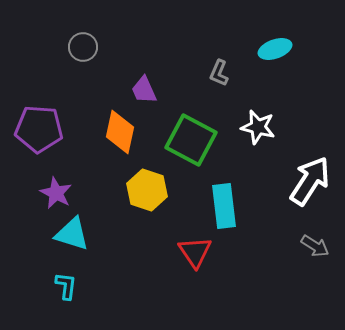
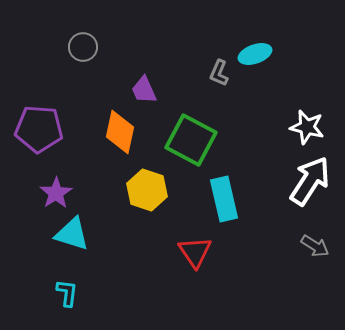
cyan ellipse: moved 20 px left, 5 px down
white star: moved 49 px right
purple star: rotated 12 degrees clockwise
cyan rectangle: moved 7 px up; rotated 6 degrees counterclockwise
cyan L-shape: moved 1 px right, 7 px down
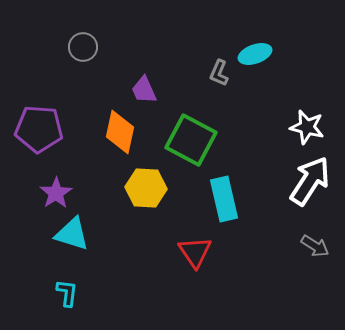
yellow hexagon: moved 1 px left, 2 px up; rotated 15 degrees counterclockwise
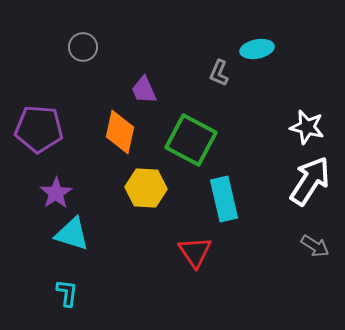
cyan ellipse: moved 2 px right, 5 px up; rotated 8 degrees clockwise
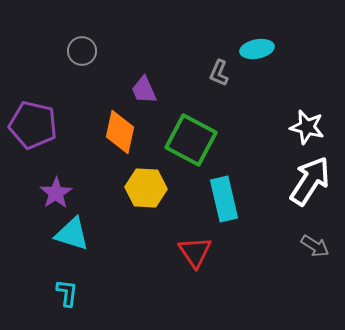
gray circle: moved 1 px left, 4 px down
purple pentagon: moved 6 px left, 4 px up; rotated 9 degrees clockwise
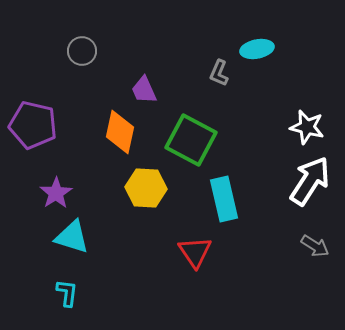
cyan triangle: moved 3 px down
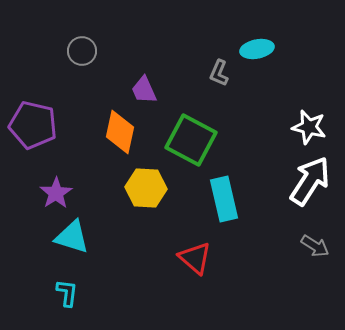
white star: moved 2 px right
red triangle: moved 6 px down; rotated 15 degrees counterclockwise
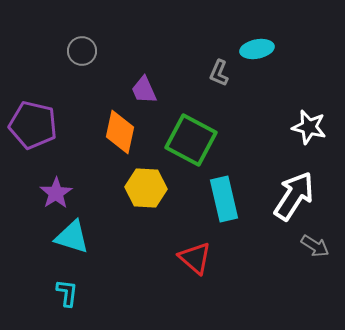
white arrow: moved 16 px left, 15 px down
